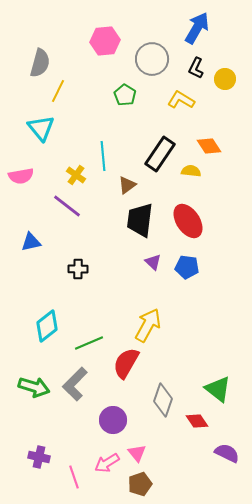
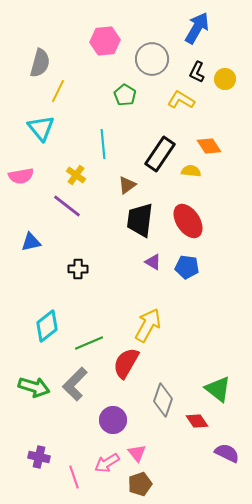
black L-shape: moved 1 px right, 4 px down
cyan line: moved 12 px up
purple triangle: rotated 12 degrees counterclockwise
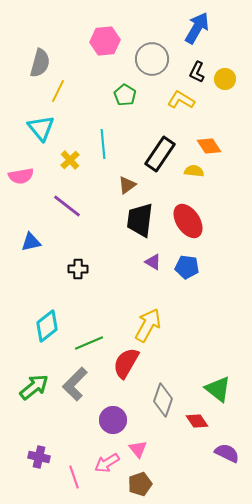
yellow semicircle: moved 3 px right
yellow cross: moved 6 px left, 15 px up; rotated 12 degrees clockwise
green arrow: rotated 56 degrees counterclockwise
pink triangle: moved 1 px right, 4 px up
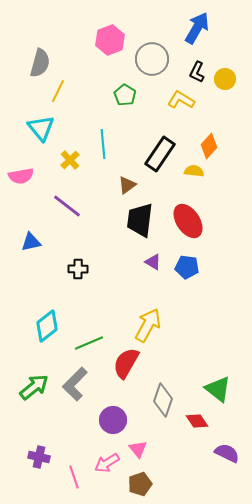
pink hexagon: moved 5 px right, 1 px up; rotated 16 degrees counterclockwise
orange diamond: rotated 75 degrees clockwise
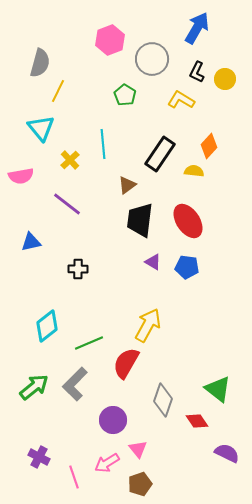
purple line: moved 2 px up
purple cross: rotated 15 degrees clockwise
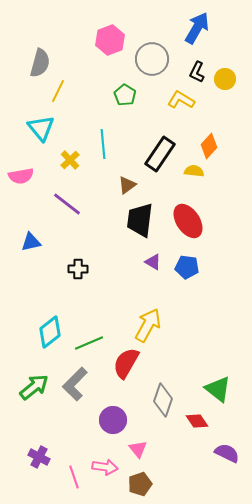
cyan diamond: moved 3 px right, 6 px down
pink arrow: moved 2 px left, 4 px down; rotated 140 degrees counterclockwise
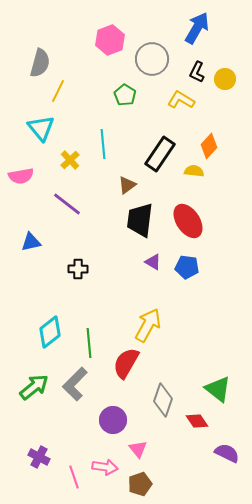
green line: rotated 72 degrees counterclockwise
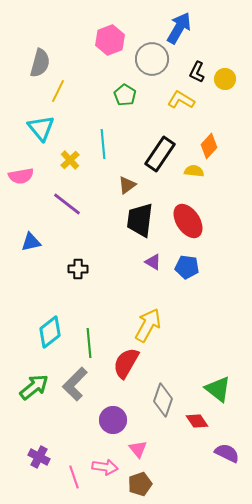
blue arrow: moved 18 px left
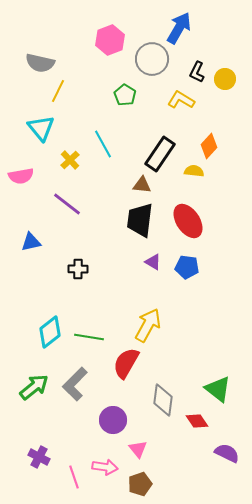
gray semicircle: rotated 88 degrees clockwise
cyan line: rotated 24 degrees counterclockwise
brown triangle: moved 15 px right; rotated 42 degrees clockwise
green line: moved 6 px up; rotated 76 degrees counterclockwise
gray diamond: rotated 12 degrees counterclockwise
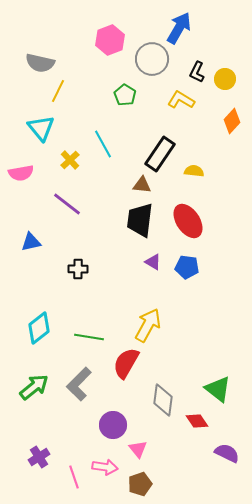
orange diamond: moved 23 px right, 25 px up
pink semicircle: moved 3 px up
cyan diamond: moved 11 px left, 4 px up
gray L-shape: moved 4 px right
purple circle: moved 5 px down
purple cross: rotated 30 degrees clockwise
